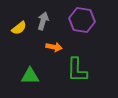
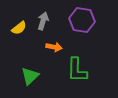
green triangle: rotated 42 degrees counterclockwise
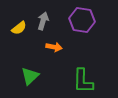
green L-shape: moved 6 px right, 11 px down
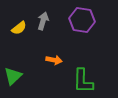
orange arrow: moved 13 px down
green triangle: moved 17 px left
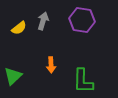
orange arrow: moved 3 px left, 5 px down; rotated 77 degrees clockwise
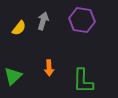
yellow semicircle: rotated 14 degrees counterclockwise
orange arrow: moved 2 px left, 3 px down
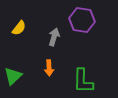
gray arrow: moved 11 px right, 16 px down
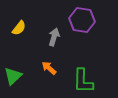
orange arrow: rotated 133 degrees clockwise
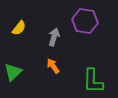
purple hexagon: moved 3 px right, 1 px down
orange arrow: moved 4 px right, 2 px up; rotated 14 degrees clockwise
green triangle: moved 4 px up
green L-shape: moved 10 px right
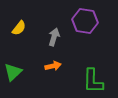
orange arrow: rotated 112 degrees clockwise
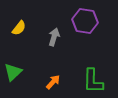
orange arrow: moved 16 px down; rotated 35 degrees counterclockwise
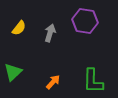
gray arrow: moved 4 px left, 4 px up
